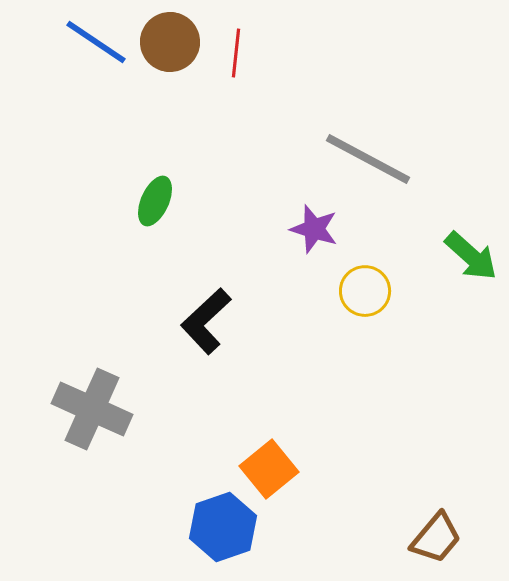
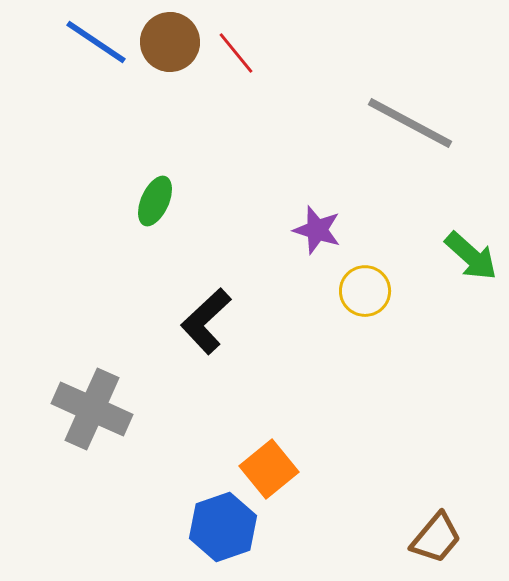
red line: rotated 45 degrees counterclockwise
gray line: moved 42 px right, 36 px up
purple star: moved 3 px right, 1 px down
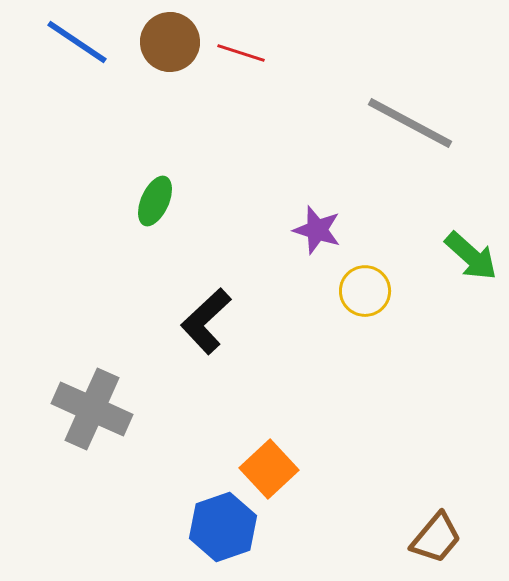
blue line: moved 19 px left
red line: moved 5 px right; rotated 33 degrees counterclockwise
orange square: rotated 4 degrees counterclockwise
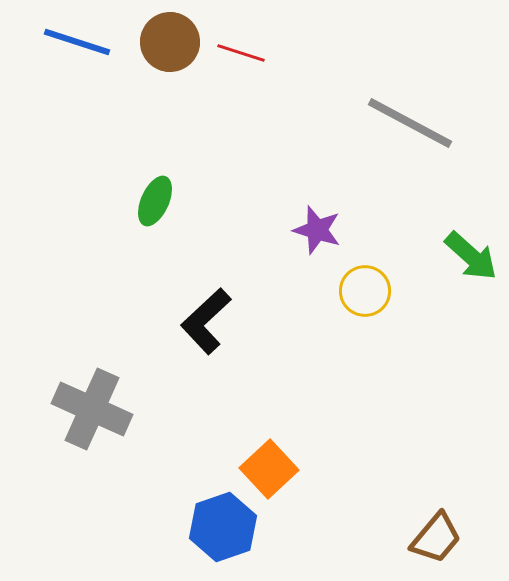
blue line: rotated 16 degrees counterclockwise
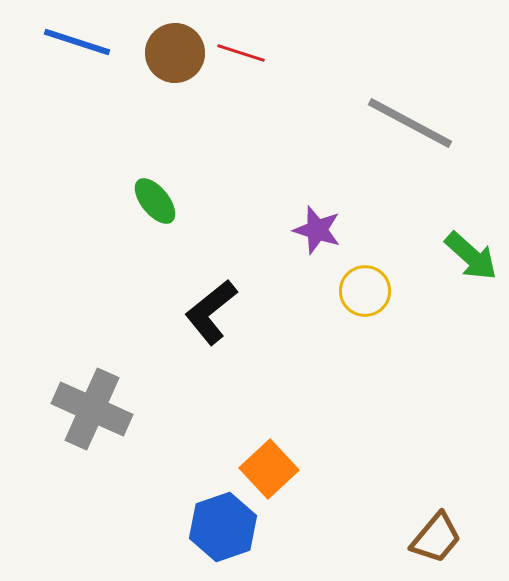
brown circle: moved 5 px right, 11 px down
green ellipse: rotated 63 degrees counterclockwise
black L-shape: moved 5 px right, 9 px up; rotated 4 degrees clockwise
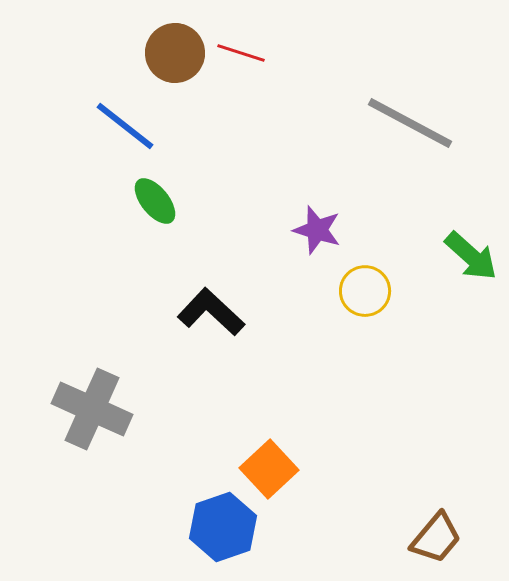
blue line: moved 48 px right, 84 px down; rotated 20 degrees clockwise
black L-shape: rotated 82 degrees clockwise
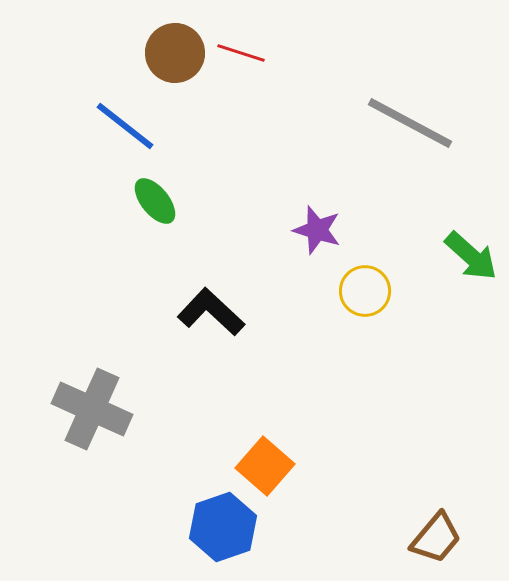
orange square: moved 4 px left, 3 px up; rotated 6 degrees counterclockwise
